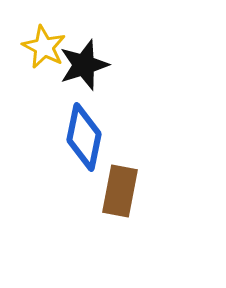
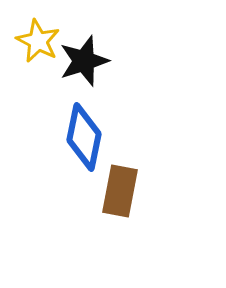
yellow star: moved 6 px left, 6 px up
black star: moved 4 px up
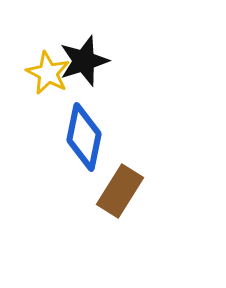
yellow star: moved 10 px right, 32 px down
brown rectangle: rotated 21 degrees clockwise
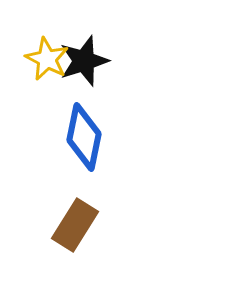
yellow star: moved 1 px left, 14 px up
brown rectangle: moved 45 px left, 34 px down
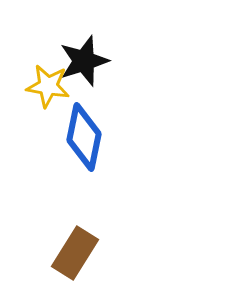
yellow star: moved 1 px right, 27 px down; rotated 18 degrees counterclockwise
brown rectangle: moved 28 px down
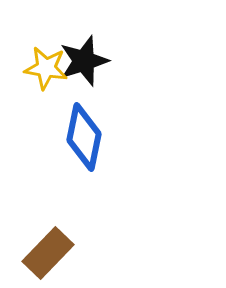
yellow star: moved 2 px left, 18 px up
brown rectangle: moved 27 px left; rotated 12 degrees clockwise
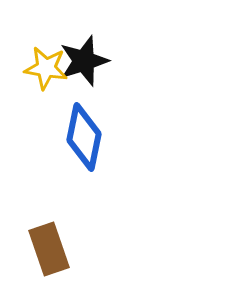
brown rectangle: moved 1 px right, 4 px up; rotated 63 degrees counterclockwise
